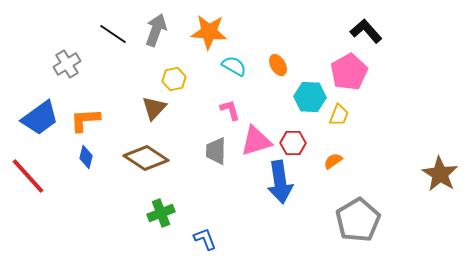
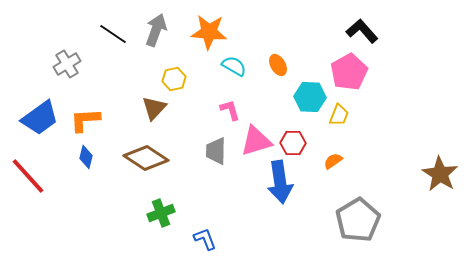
black L-shape: moved 4 px left
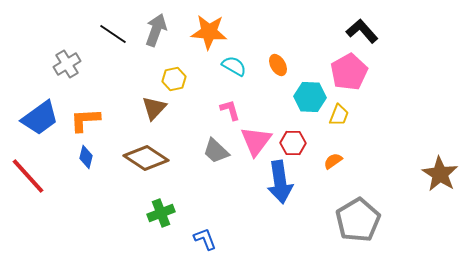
pink triangle: rotated 36 degrees counterclockwise
gray trapezoid: rotated 48 degrees counterclockwise
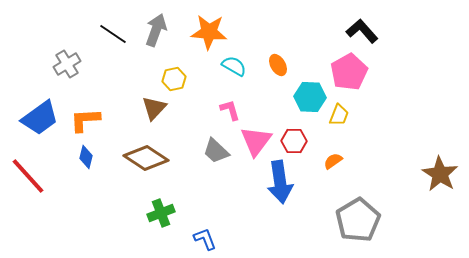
red hexagon: moved 1 px right, 2 px up
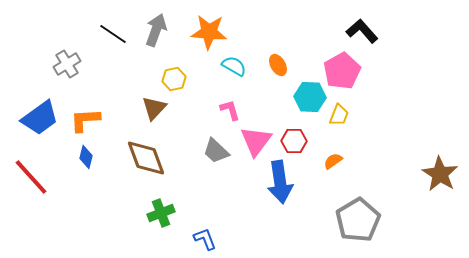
pink pentagon: moved 7 px left, 1 px up
brown diamond: rotated 36 degrees clockwise
red line: moved 3 px right, 1 px down
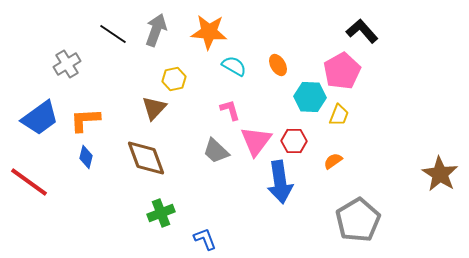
red line: moved 2 px left, 5 px down; rotated 12 degrees counterclockwise
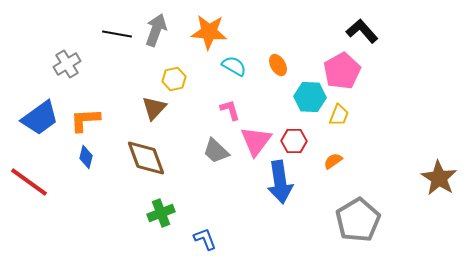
black line: moved 4 px right; rotated 24 degrees counterclockwise
brown star: moved 1 px left, 4 px down
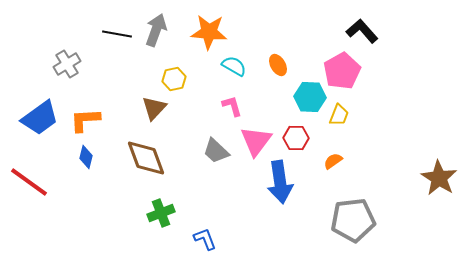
pink L-shape: moved 2 px right, 4 px up
red hexagon: moved 2 px right, 3 px up
gray pentagon: moved 5 px left; rotated 24 degrees clockwise
